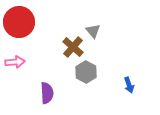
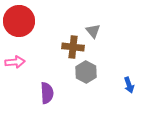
red circle: moved 1 px up
brown cross: rotated 35 degrees counterclockwise
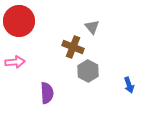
gray triangle: moved 1 px left, 4 px up
brown cross: rotated 15 degrees clockwise
gray hexagon: moved 2 px right, 1 px up
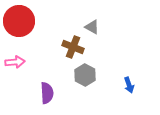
gray triangle: rotated 21 degrees counterclockwise
gray hexagon: moved 3 px left, 4 px down
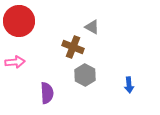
blue arrow: rotated 14 degrees clockwise
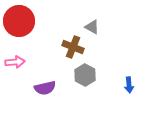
purple semicircle: moved 2 px left, 5 px up; rotated 80 degrees clockwise
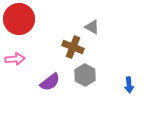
red circle: moved 2 px up
pink arrow: moved 3 px up
purple semicircle: moved 5 px right, 6 px up; rotated 25 degrees counterclockwise
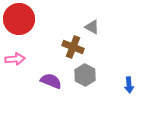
purple semicircle: moved 1 px right, 1 px up; rotated 120 degrees counterclockwise
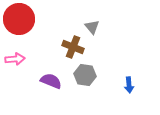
gray triangle: rotated 21 degrees clockwise
gray hexagon: rotated 20 degrees counterclockwise
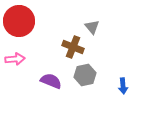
red circle: moved 2 px down
gray hexagon: rotated 20 degrees counterclockwise
blue arrow: moved 6 px left, 1 px down
